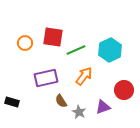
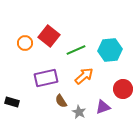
red square: moved 4 px left, 1 px up; rotated 30 degrees clockwise
cyan hexagon: rotated 20 degrees clockwise
orange arrow: rotated 12 degrees clockwise
red circle: moved 1 px left, 1 px up
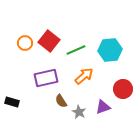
red square: moved 5 px down
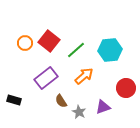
green line: rotated 18 degrees counterclockwise
purple rectangle: rotated 25 degrees counterclockwise
red circle: moved 3 px right, 1 px up
black rectangle: moved 2 px right, 2 px up
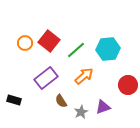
cyan hexagon: moved 2 px left, 1 px up
red circle: moved 2 px right, 3 px up
gray star: moved 2 px right; rotated 16 degrees clockwise
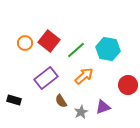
cyan hexagon: rotated 15 degrees clockwise
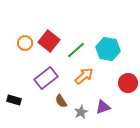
red circle: moved 2 px up
